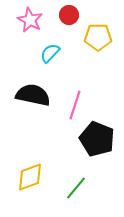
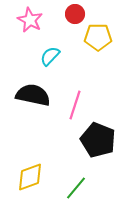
red circle: moved 6 px right, 1 px up
cyan semicircle: moved 3 px down
black pentagon: moved 1 px right, 1 px down
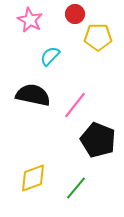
pink line: rotated 20 degrees clockwise
yellow diamond: moved 3 px right, 1 px down
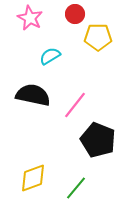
pink star: moved 2 px up
cyan semicircle: rotated 15 degrees clockwise
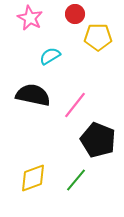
green line: moved 8 px up
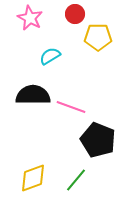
black semicircle: rotated 12 degrees counterclockwise
pink line: moved 4 px left, 2 px down; rotated 72 degrees clockwise
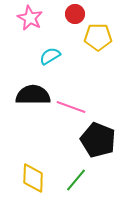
yellow diamond: rotated 68 degrees counterclockwise
